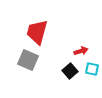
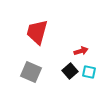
gray square: moved 3 px right, 12 px down
cyan square: moved 3 px left, 3 px down
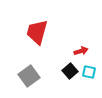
gray square: moved 2 px left, 4 px down; rotated 30 degrees clockwise
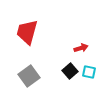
red trapezoid: moved 10 px left
red arrow: moved 3 px up
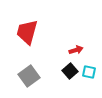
red arrow: moved 5 px left, 2 px down
